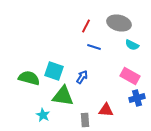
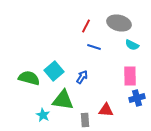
cyan square: rotated 30 degrees clockwise
pink rectangle: rotated 60 degrees clockwise
green triangle: moved 4 px down
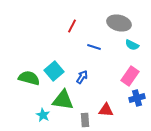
red line: moved 14 px left
pink rectangle: rotated 36 degrees clockwise
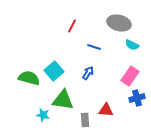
blue arrow: moved 6 px right, 4 px up
cyan star: rotated 16 degrees counterclockwise
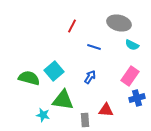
blue arrow: moved 2 px right, 4 px down
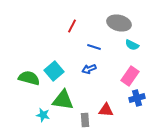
blue arrow: moved 1 px left, 8 px up; rotated 144 degrees counterclockwise
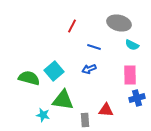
pink rectangle: moved 1 px up; rotated 36 degrees counterclockwise
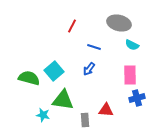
blue arrow: rotated 32 degrees counterclockwise
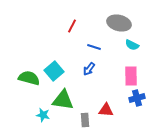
pink rectangle: moved 1 px right, 1 px down
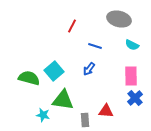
gray ellipse: moved 4 px up
blue line: moved 1 px right, 1 px up
blue cross: moved 2 px left; rotated 28 degrees counterclockwise
red triangle: moved 1 px down
